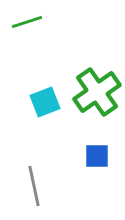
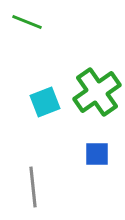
green line: rotated 40 degrees clockwise
blue square: moved 2 px up
gray line: moved 1 px left, 1 px down; rotated 6 degrees clockwise
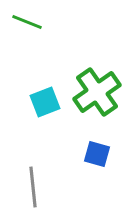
blue square: rotated 16 degrees clockwise
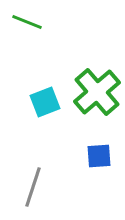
green cross: rotated 6 degrees counterclockwise
blue square: moved 2 px right, 2 px down; rotated 20 degrees counterclockwise
gray line: rotated 24 degrees clockwise
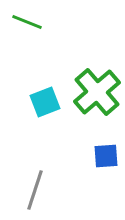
blue square: moved 7 px right
gray line: moved 2 px right, 3 px down
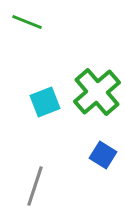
blue square: moved 3 px left, 1 px up; rotated 36 degrees clockwise
gray line: moved 4 px up
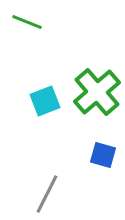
cyan square: moved 1 px up
blue square: rotated 16 degrees counterclockwise
gray line: moved 12 px right, 8 px down; rotated 9 degrees clockwise
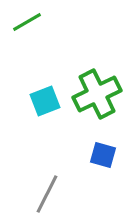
green line: rotated 52 degrees counterclockwise
green cross: moved 2 px down; rotated 15 degrees clockwise
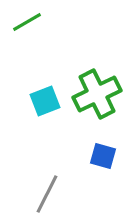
blue square: moved 1 px down
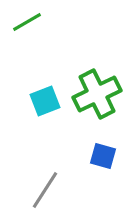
gray line: moved 2 px left, 4 px up; rotated 6 degrees clockwise
